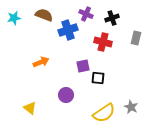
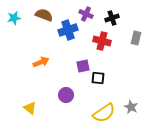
red cross: moved 1 px left, 1 px up
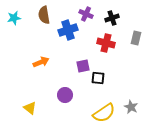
brown semicircle: rotated 120 degrees counterclockwise
red cross: moved 4 px right, 2 px down
purple circle: moved 1 px left
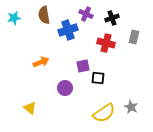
gray rectangle: moved 2 px left, 1 px up
purple circle: moved 7 px up
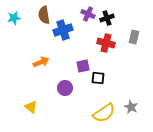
purple cross: moved 2 px right
black cross: moved 5 px left
blue cross: moved 5 px left
yellow triangle: moved 1 px right, 1 px up
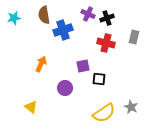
orange arrow: moved 2 px down; rotated 42 degrees counterclockwise
black square: moved 1 px right, 1 px down
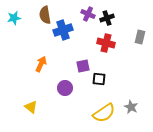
brown semicircle: moved 1 px right
gray rectangle: moved 6 px right
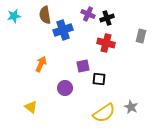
cyan star: moved 2 px up
gray rectangle: moved 1 px right, 1 px up
